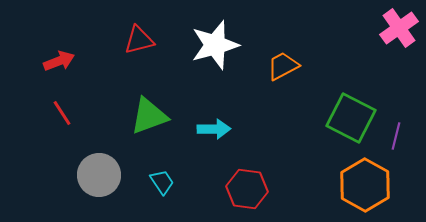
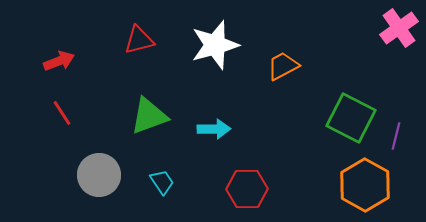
red hexagon: rotated 9 degrees counterclockwise
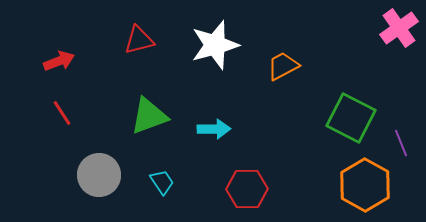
purple line: moved 5 px right, 7 px down; rotated 36 degrees counterclockwise
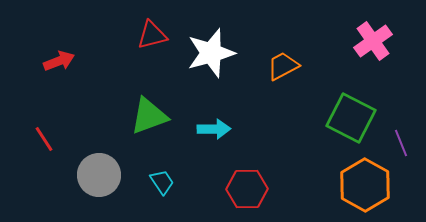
pink cross: moved 26 px left, 13 px down
red triangle: moved 13 px right, 5 px up
white star: moved 4 px left, 8 px down
red line: moved 18 px left, 26 px down
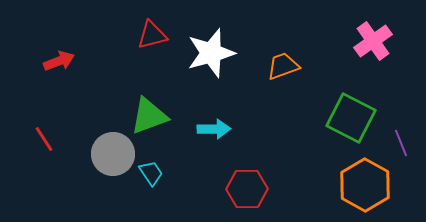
orange trapezoid: rotated 8 degrees clockwise
gray circle: moved 14 px right, 21 px up
cyan trapezoid: moved 11 px left, 9 px up
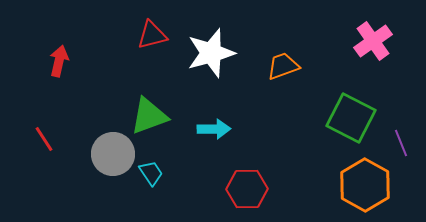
red arrow: rotated 56 degrees counterclockwise
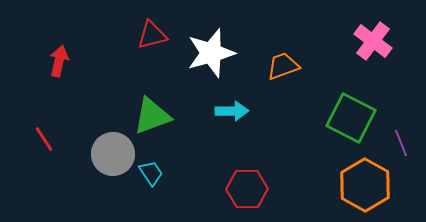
pink cross: rotated 18 degrees counterclockwise
green triangle: moved 3 px right
cyan arrow: moved 18 px right, 18 px up
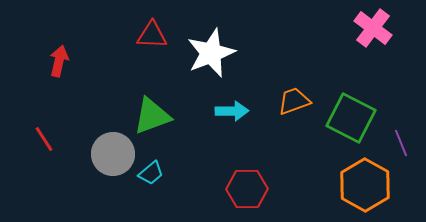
red triangle: rotated 16 degrees clockwise
pink cross: moved 13 px up
white star: rotated 6 degrees counterclockwise
orange trapezoid: moved 11 px right, 35 px down
cyan trapezoid: rotated 84 degrees clockwise
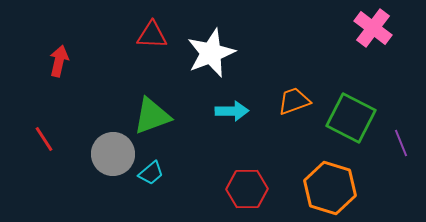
orange hexagon: moved 35 px left, 3 px down; rotated 12 degrees counterclockwise
